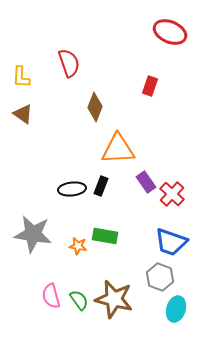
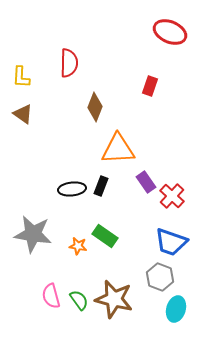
red semicircle: rotated 20 degrees clockwise
red cross: moved 2 px down
green rectangle: rotated 25 degrees clockwise
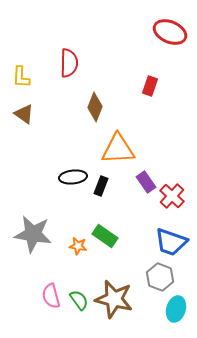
brown triangle: moved 1 px right
black ellipse: moved 1 px right, 12 px up
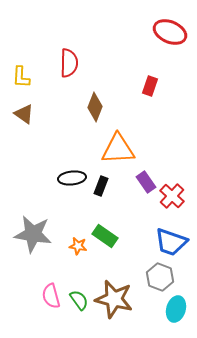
black ellipse: moved 1 px left, 1 px down
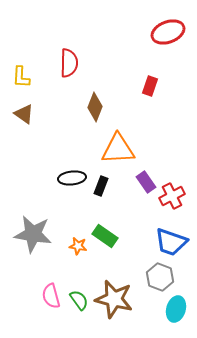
red ellipse: moved 2 px left; rotated 44 degrees counterclockwise
red cross: rotated 20 degrees clockwise
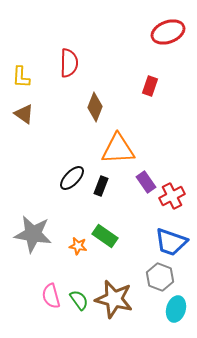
black ellipse: rotated 40 degrees counterclockwise
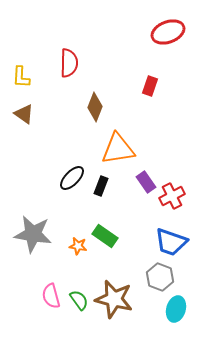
orange triangle: rotated 6 degrees counterclockwise
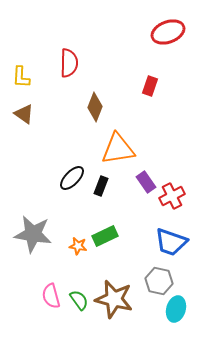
green rectangle: rotated 60 degrees counterclockwise
gray hexagon: moved 1 px left, 4 px down; rotated 8 degrees counterclockwise
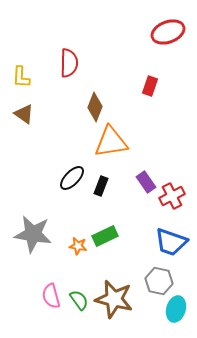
orange triangle: moved 7 px left, 7 px up
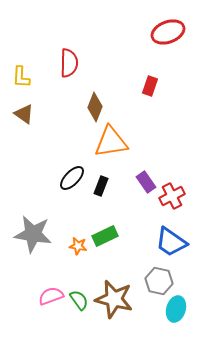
blue trapezoid: rotated 16 degrees clockwise
pink semicircle: rotated 85 degrees clockwise
